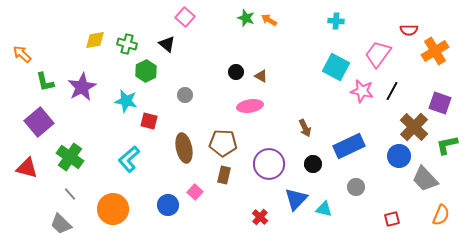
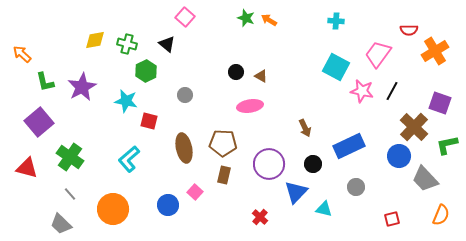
blue triangle at (296, 199): moved 7 px up
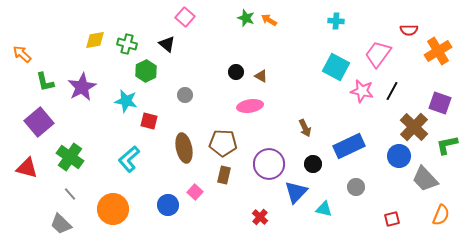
orange cross at (435, 51): moved 3 px right
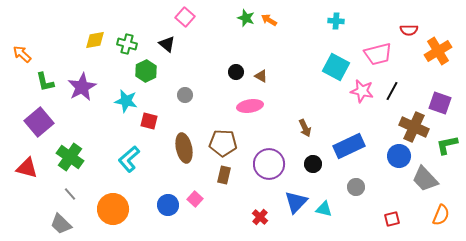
pink trapezoid at (378, 54): rotated 140 degrees counterclockwise
brown cross at (414, 127): rotated 20 degrees counterclockwise
pink square at (195, 192): moved 7 px down
blue triangle at (296, 192): moved 10 px down
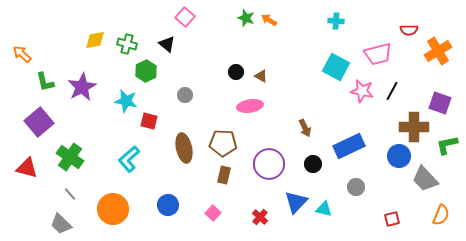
brown cross at (414, 127): rotated 24 degrees counterclockwise
pink square at (195, 199): moved 18 px right, 14 px down
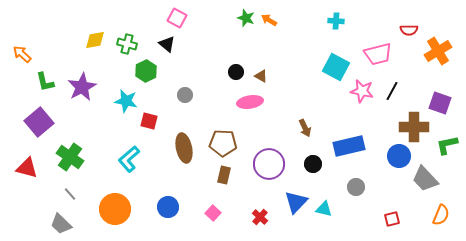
pink square at (185, 17): moved 8 px left, 1 px down; rotated 12 degrees counterclockwise
pink ellipse at (250, 106): moved 4 px up
blue rectangle at (349, 146): rotated 12 degrees clockwise
blue circle at (168, 205): moved 2 px down
orange circle at (113, 209): moved 2 px right
